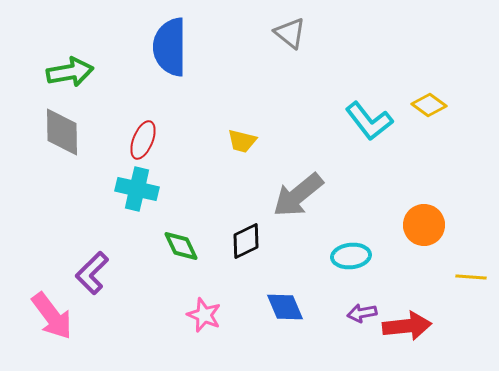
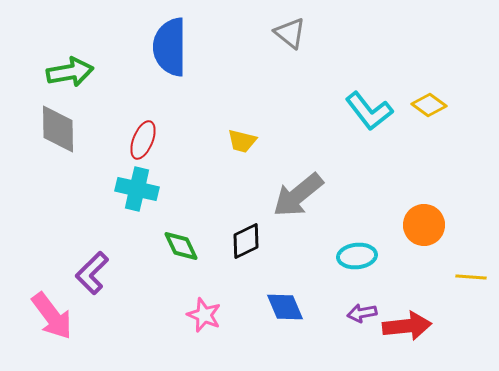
cyan L-shape: moved 10 px up
gray diamond: moved 4 px left, 3 px up
cyan ellipse: moved 6 px right
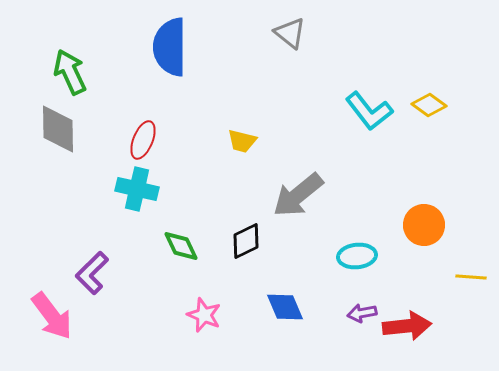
green arrow: rotated 105 degrees counterclockwise
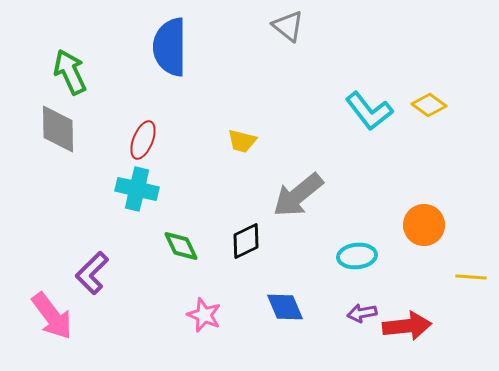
gray triangle: moved 2 px left, 7 px up
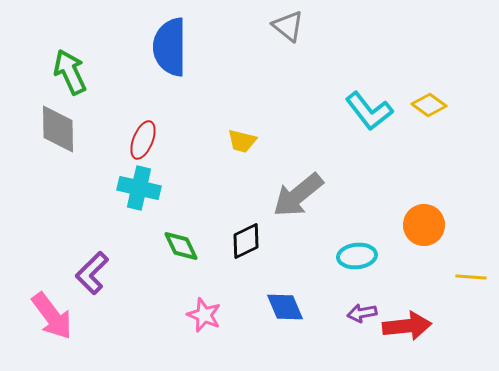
cyan cross: moved 2 px right, 1 px up
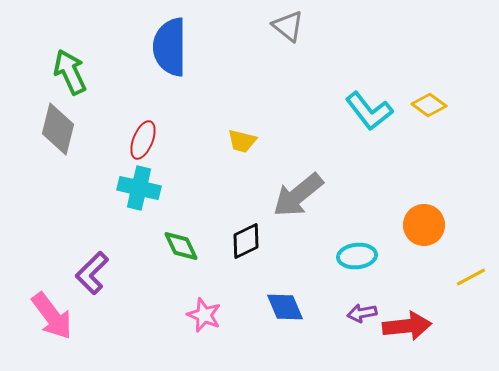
gray diamond: rotated 15 degrees clockwise
yellow line: rotated 32 degrees counterclockwise
